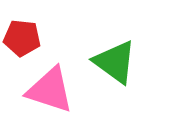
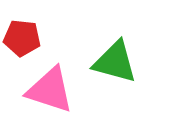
green triangle: rotated 21 degrees counterclockwise
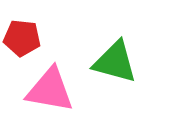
pink triangle: rotated 8 degrees counterclockwise
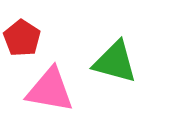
red pentagon: rotated 27 degrees clockwise
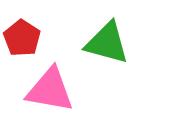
green triangle: moved 8 px left, 19 px up
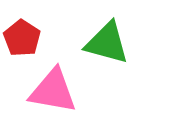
pink triangle: moved 3 px right, 1 px down
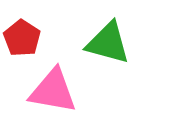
green triangle: moved 1 px right
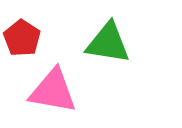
green triangle: rotated 6 degrees counterclockwise
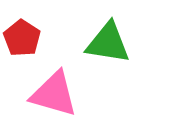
pink triangle: moved 1 px right, 3 px down; rotated 6 degrees clockwise
